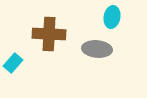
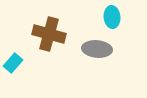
cyan ellipse: rotated 15 degrees counterclockwise
brown cross: rotated 12 degrees clockwise
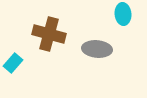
cyan ellipse: moved 11 px right, 3 px up
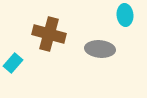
cyan ellipse: moved 2 px right, 1 px down
gray ellipse: moved 3 px right
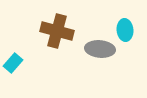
cyan ellipse: moved 15 px down
brown cross: moved 8 px right, 3 px up
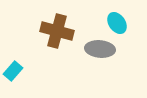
cyan ellipse: moved 8 px left, 7 px up; rotated 30 degrees counterclockwise
cyan rectangle: moved 8 px down
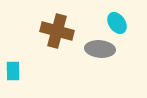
cyan rectangle: rotated 42 degrees counterclockwise
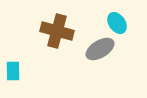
gray ellipse: rotated 36 degrees counterclockwise
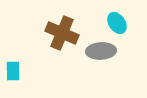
brown cross: moved 5 px right, 2 px down; rotated 8 degrees clockwise
gray ellipse: moved 1 px right, 2 px down; rotated 28 degrees clockwise
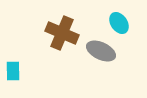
cyan ellipse: moved 2 px right
gray ellipse: rotated 28 degrees clockwise
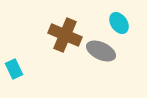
brown cross: moved 3 px right, 2 px down
cyan rectangle: moved 1 px right, 2 px up; rotated 24 degrees counterclockwise
